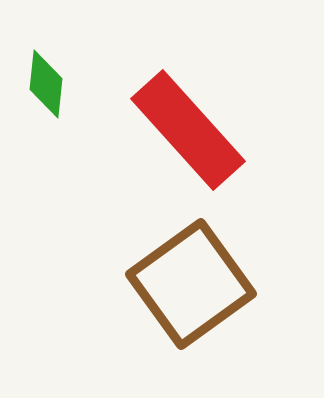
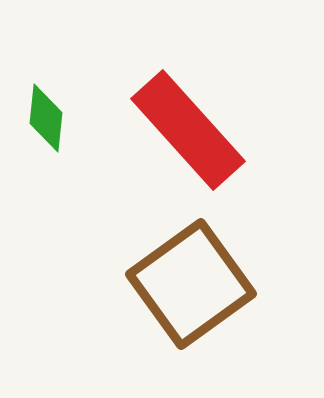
green diamond: moved 34 px down
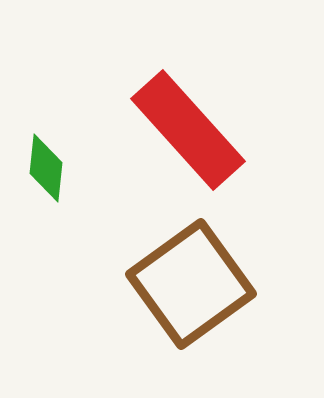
green diamond: moved 50 px down
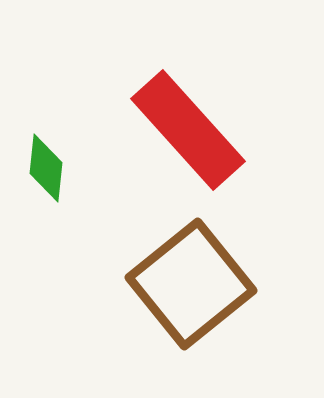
brown square: rotated 3 degrees counterclockwise
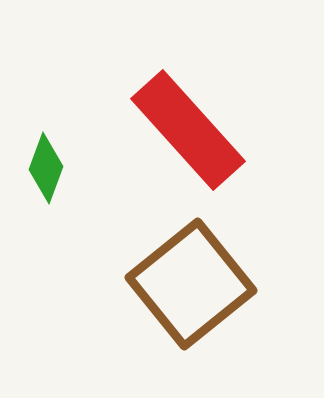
green diamond: rotated 14 degrees clockwise
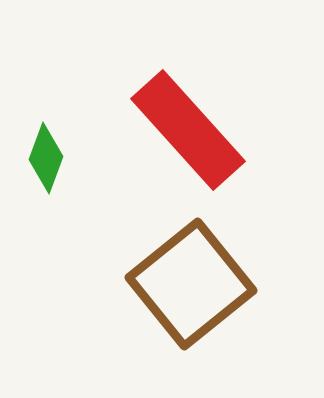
green diamond: moved 10 px up
